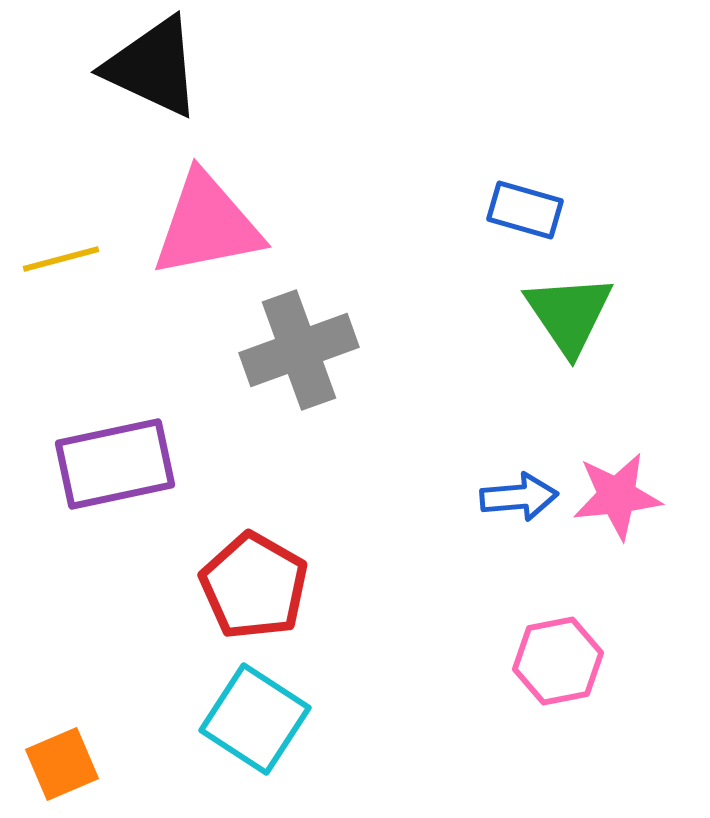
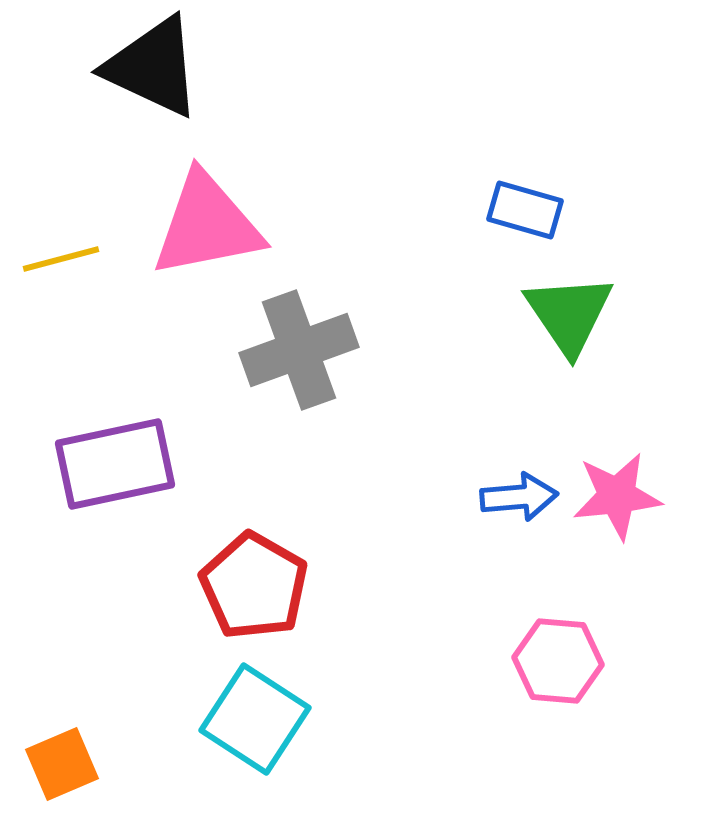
pink hexagon: rotated 16 degrees clockwise
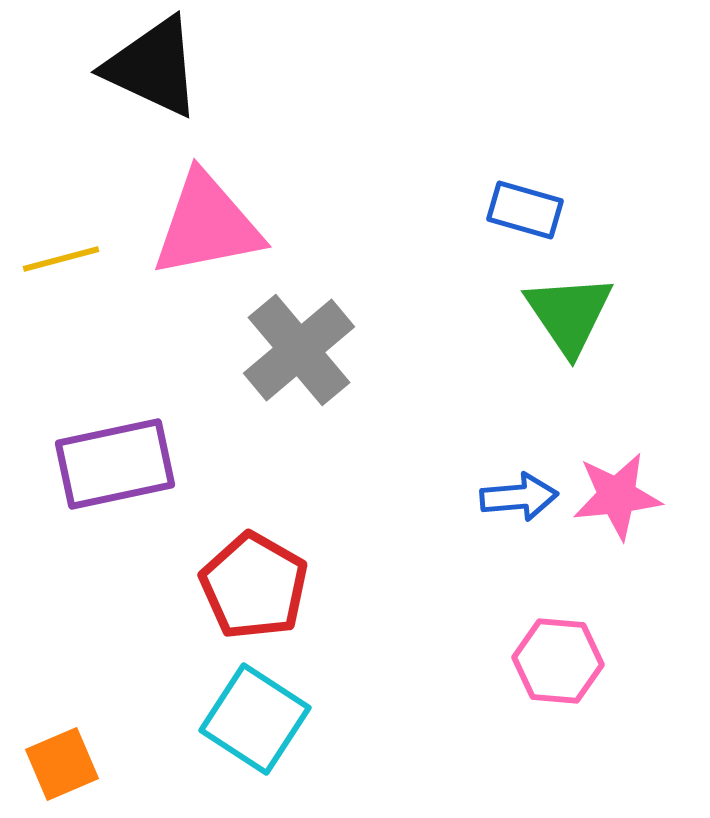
gray cross: rotated 20 degrees counterclockwise
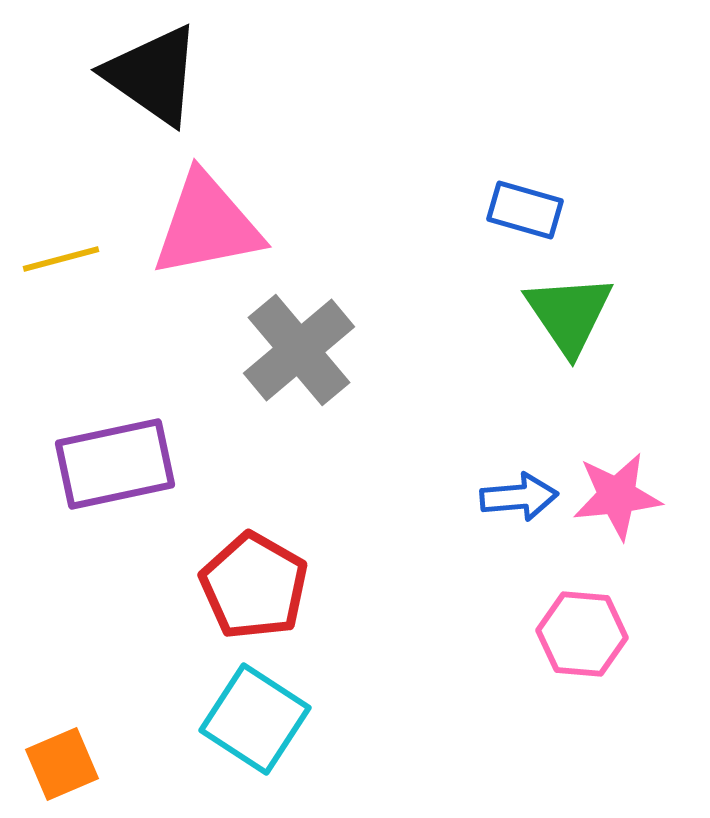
black triangle: moved 8 px down; rotated 10 degrees clockwise
pink hexagon: moved 24 px right, 27 px up
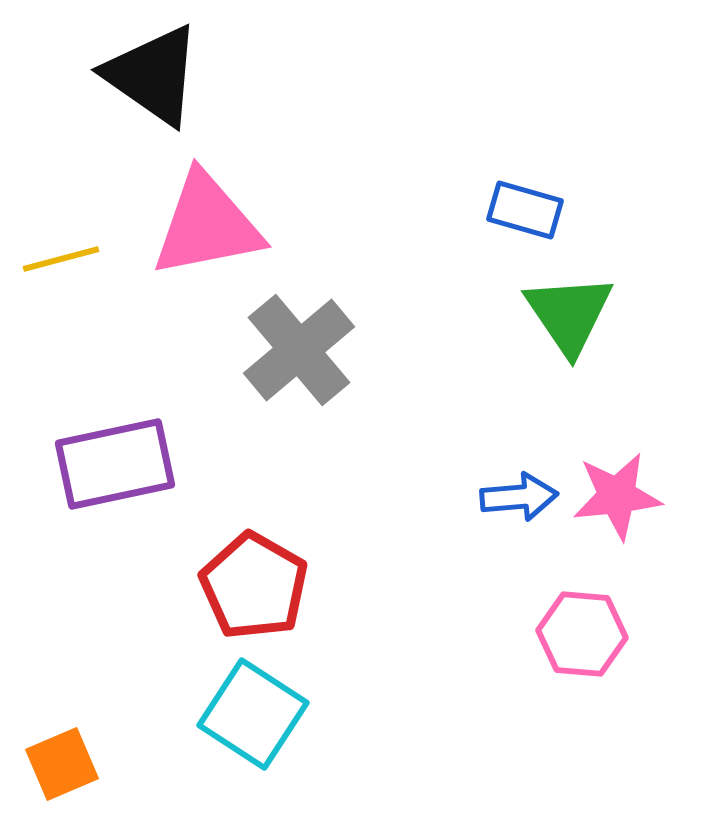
cyan square: moved 2 px left, 5 px up
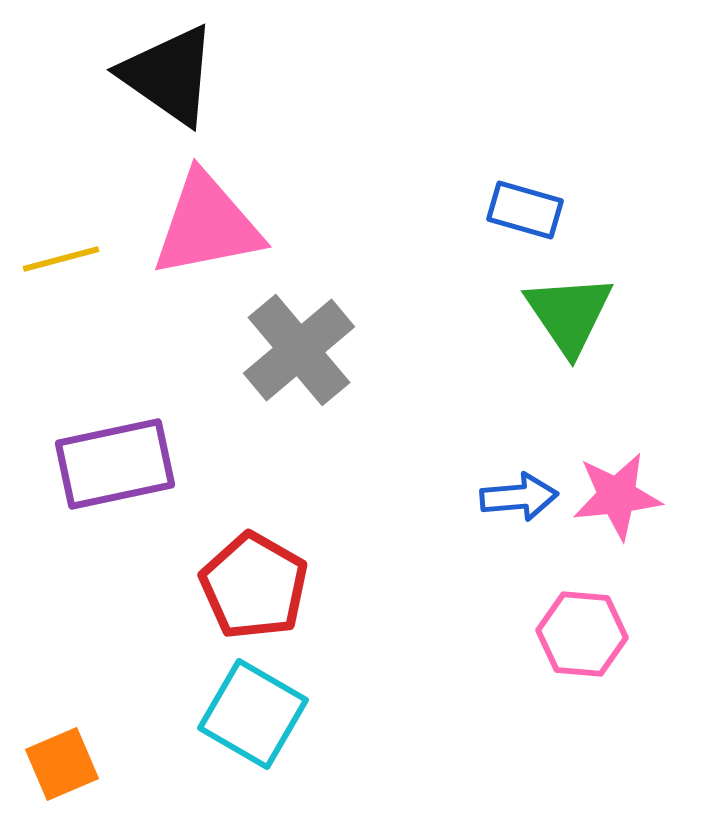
black triangle: moved 16 px right
cyan square: rotated 3 degrees counterclockwise
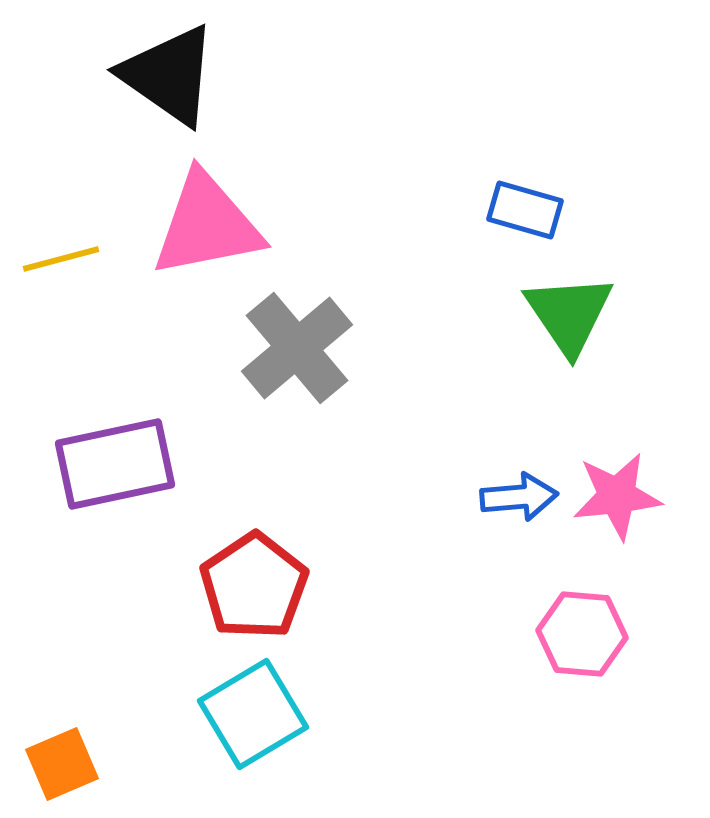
gray cross: moved 2 px left, 2 px up
red pentagon: rotated 8 degrees clockwise
cyan square: rotated 29 degrees clockwise
